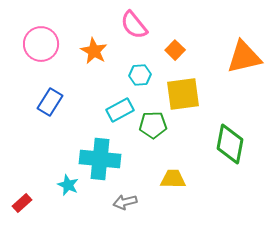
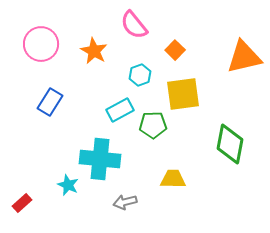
cyan hexagon: rotated 15 degrees counterclockwise
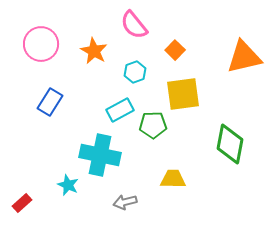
cyan hexagon: moved 5 px left, 3 px up
cyan cross: moved 4 px up; rotated 6 degrees clockwise
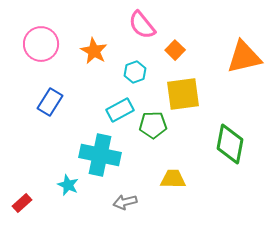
pink semicircle: moved 8 px right
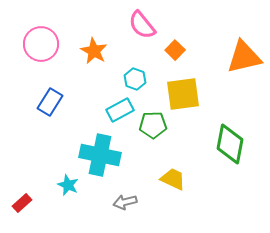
cyan hexagon: moved 7 px down; rotated 20 degrees counterclockwise
yellow trapezoid: rotated 24 degrees clockwise
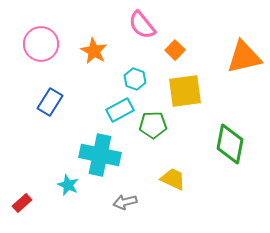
yellow square: moved 2 px right, 3 px up
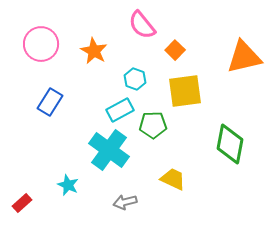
cyan cross: moved 9 px right, 5 px up; rotated 24 degrees clockwise
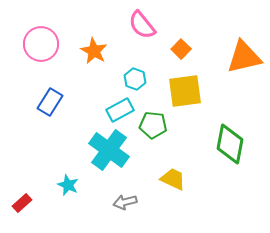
orange square: moved 6 px right, 1 px up
green pentagon: rotated 8 degrees clockwise
